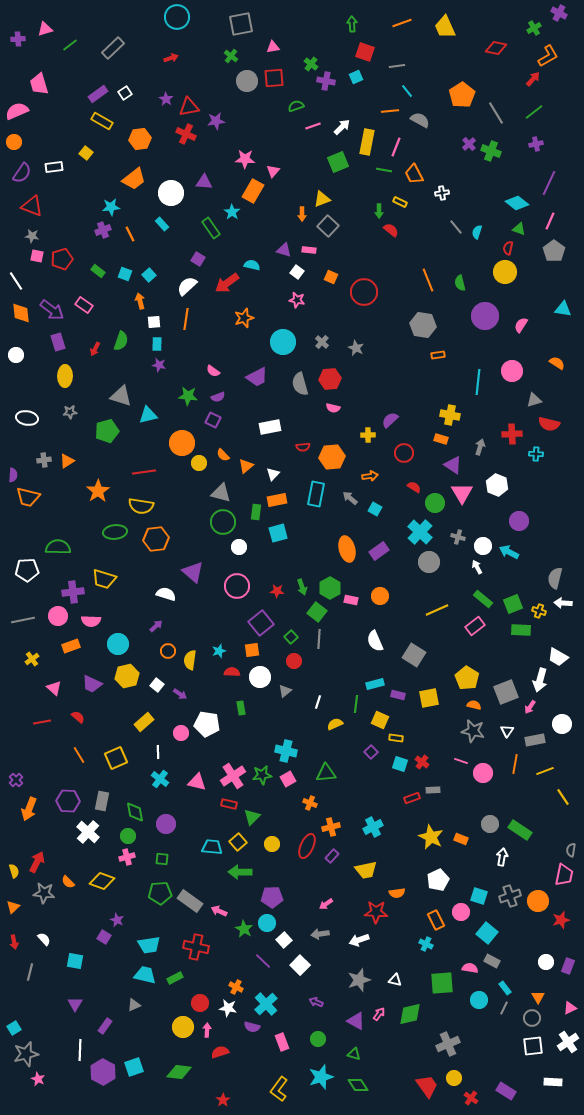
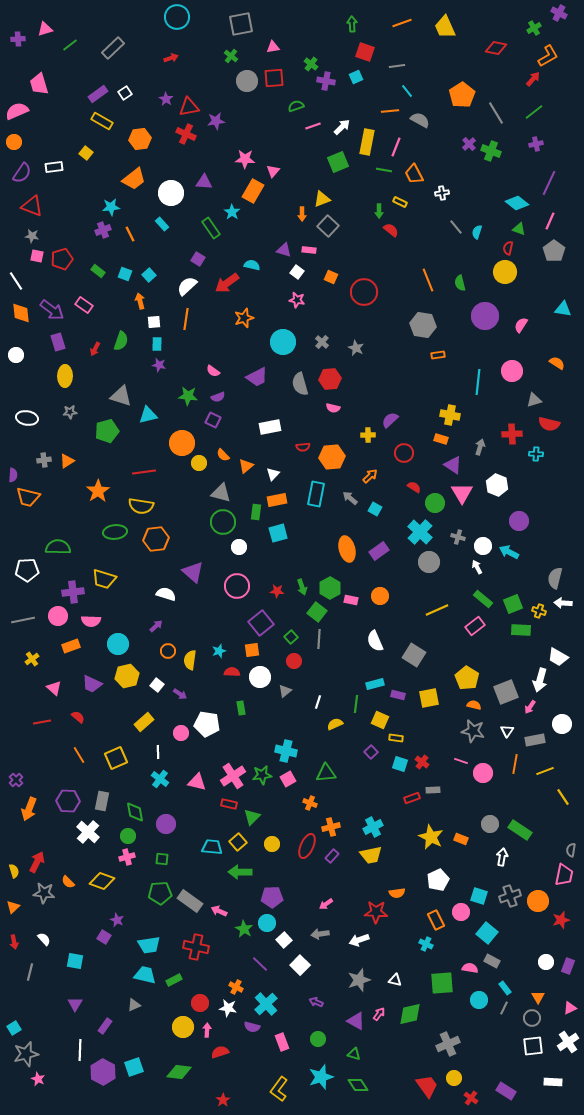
orange arrow at (370, 476): rotated 35 degrees counterclockwise
yellow trapezoid at (366, 870): moved 5 px right, 15 px up
purple line at (263, 961): moved 3 px left, 3 px down
green rectangle at (175, 978): moved 1 px left, 2 px down
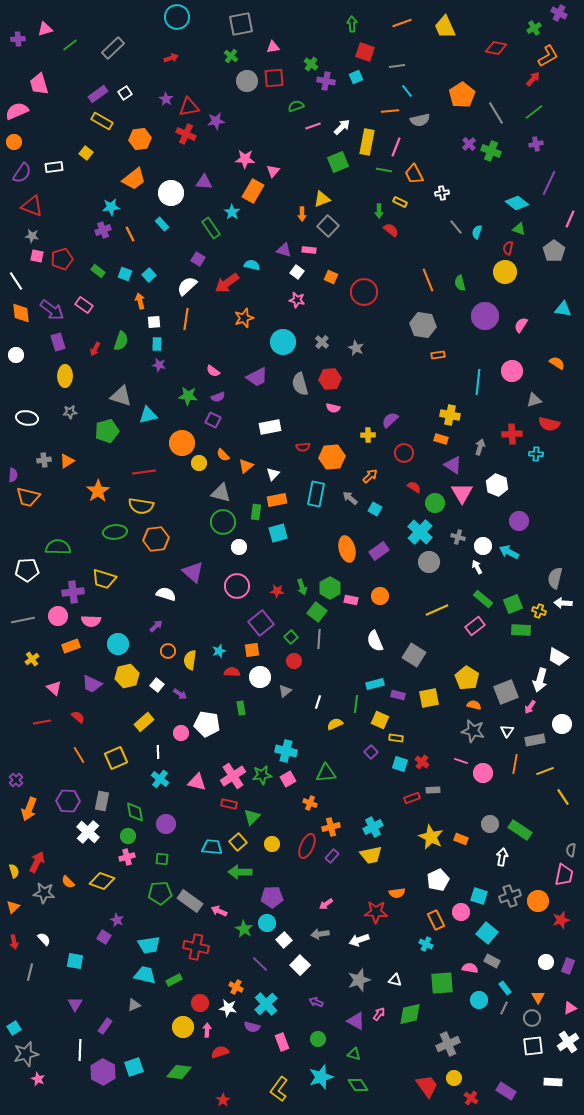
gray semicircle at (420, 120): rotated 138 degrees clockwise
pink line at (550, 221): moved 20 px right, 2 px up
